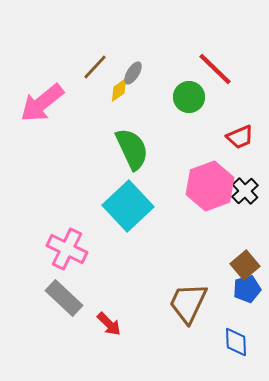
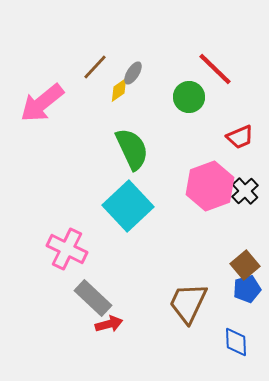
gray rectangle: moved 29 px right
red arrow: rotated 60 degrees counterclockwise
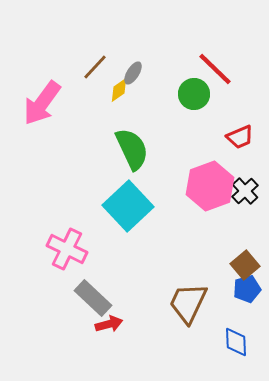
green circle: moved 5 px right, 3 px up
pink arrow: rotated 15 degrees counterclockwise
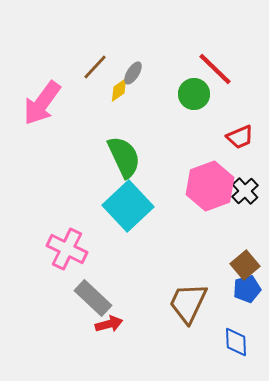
green semicircle: moved 8 px left, 8 px down
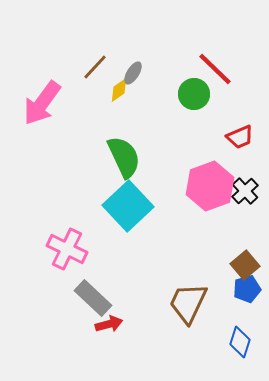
blue diamond: moved 4 px right; rotated 20 degrees clockwise
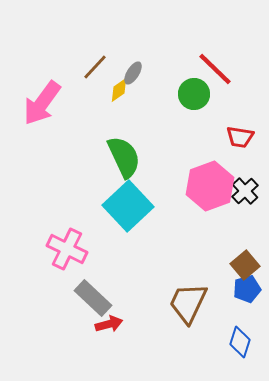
red trapezoid: rotated 32 degrees clockwise
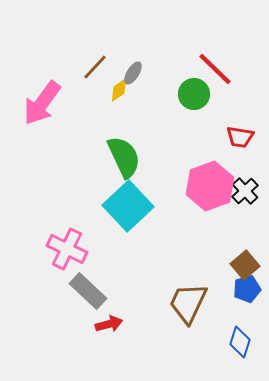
gray rectangle: moved 5 px left, 7 px up
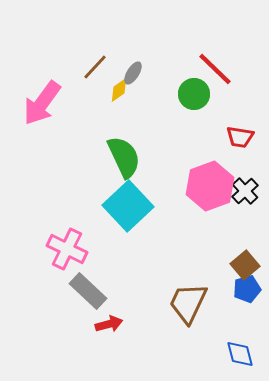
blue diamond: moved 12 px down; rotated 32 degrees counterclockwise
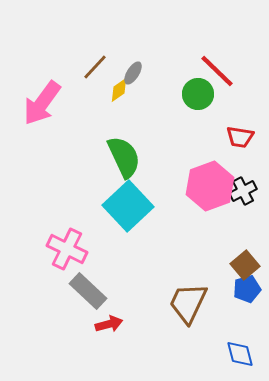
red line: moved 2 px right, 2 px down
green circle: moved 4 px right
black cross: moved 2 px left; rotated 16 degrees clockwise
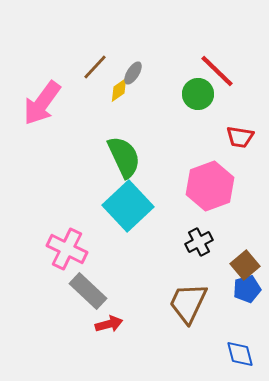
black cross: moved 44 px left, 51 px down
